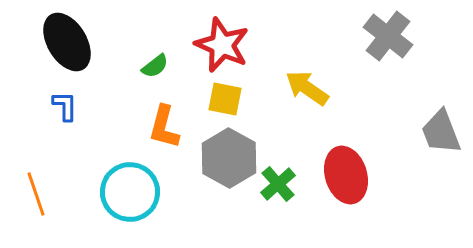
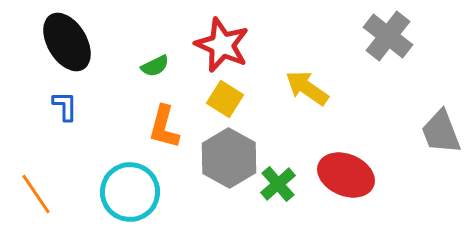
green semicircle: rotated 12 degrees clockwise
yellow square: rotated 21 degrees clockwise
red ellipse: rotated 50 degrees counterclockwise
orange line: rotated 15 degrees counterclockwise
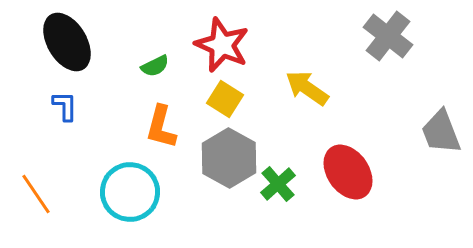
orange L-shape: moved 3 px left
red ellipse: moved 2 px right, 3 px up; rotated 32 degrees clockwise
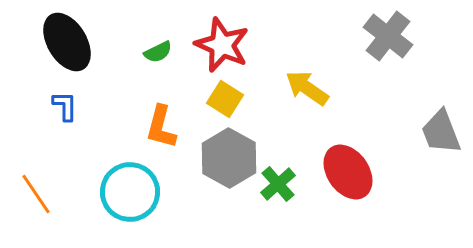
green semicircle: moved 3 px right, 14 px up
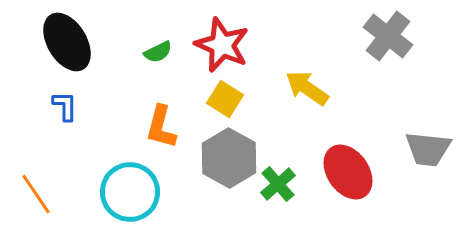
gray trapezoid: moved 13 px left, 17 px down; rotated 63 degrees counterclockwise
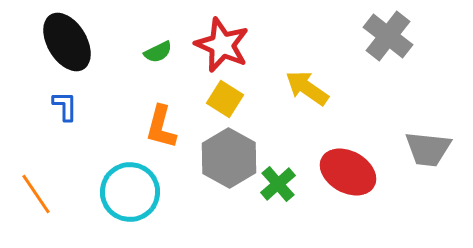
red ellipse: rotated 26 degrees counterclockwise
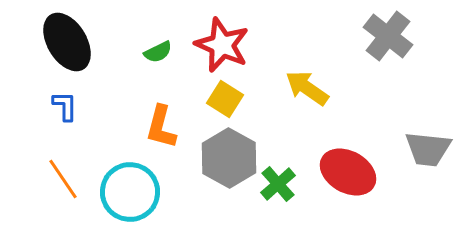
orange line: moved 27 px right, 15 px up
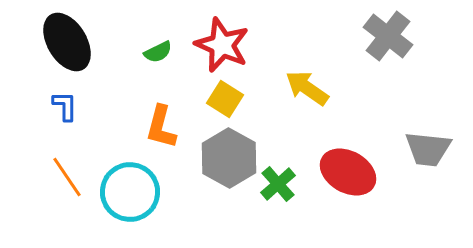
orange line: moved 4 px right, 2 px up
